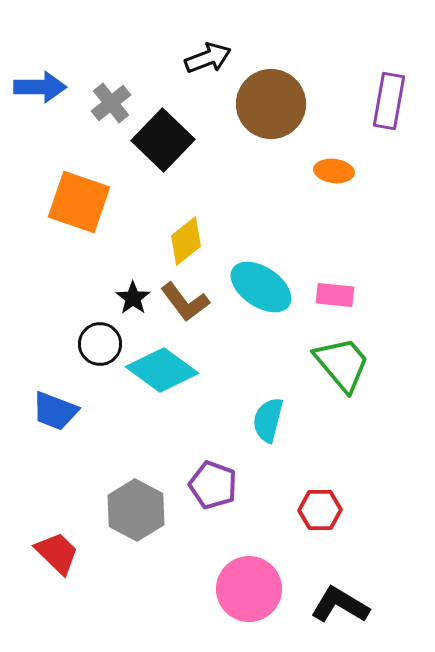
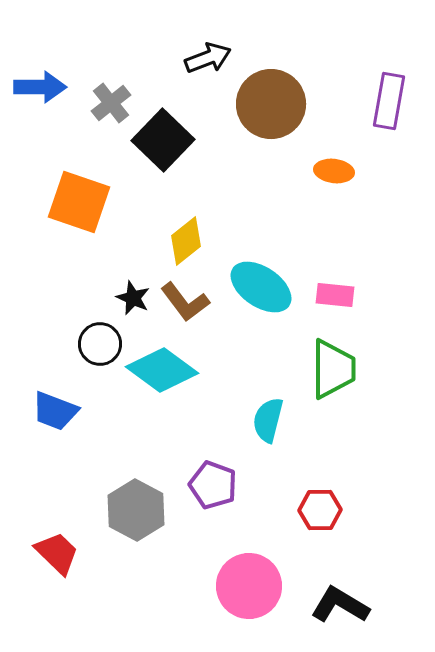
black star: rotated 12 degrees counterclockwise
green trapezoid: moved 9 px left, 5 px down; rotated 40 degrees clockwise
pink circle: moved 3 px up
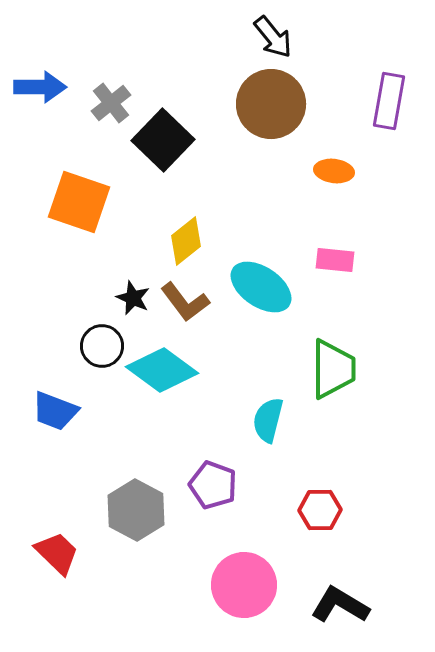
black arrow: moved 65 px right, 21 px up; rotated 72 degrees clockwise
pink rectangle: moved 35 px up
black circle: moved 2 px right, 2 px down
pink circle: moved 5 px left, 1 px up
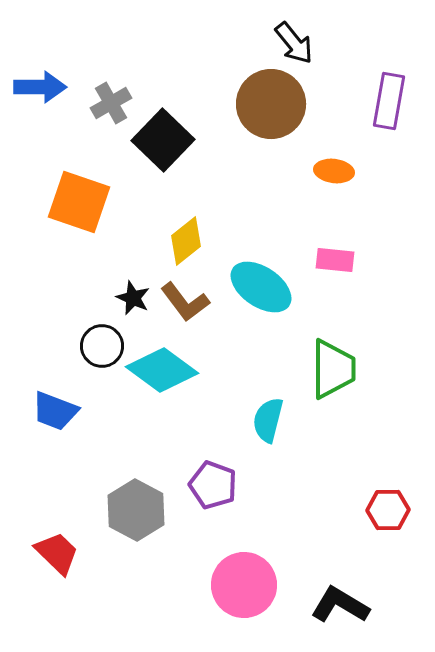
black arrow: moved 21 px right, 6 px down
gray cross: rotated 9 degrees clockwise
red hexagon: moved 68 px right
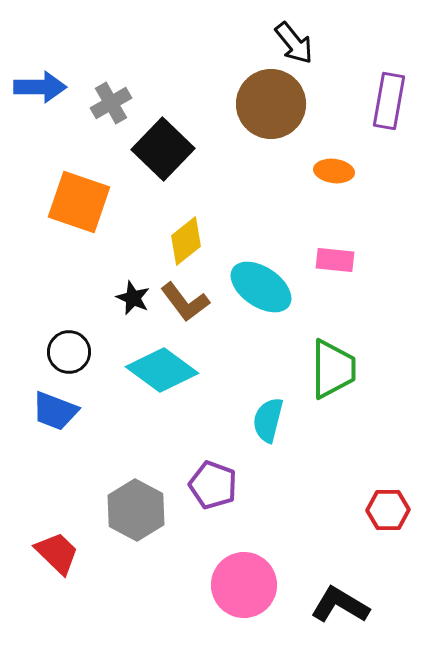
black square: moved 9 px down
black circle: moved 33 px left, 6 px down
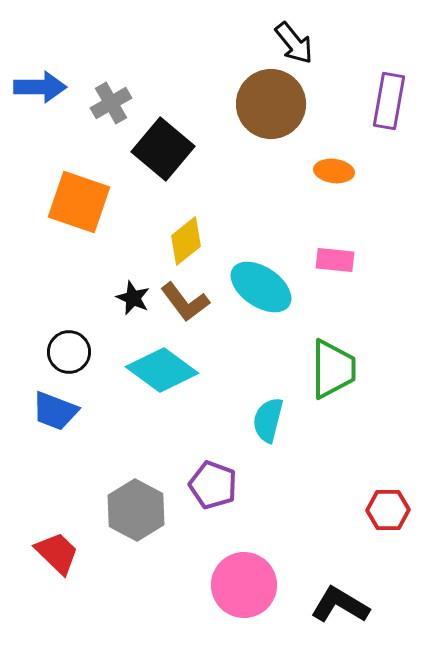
black square: rotated 4 degrees counterclockwise
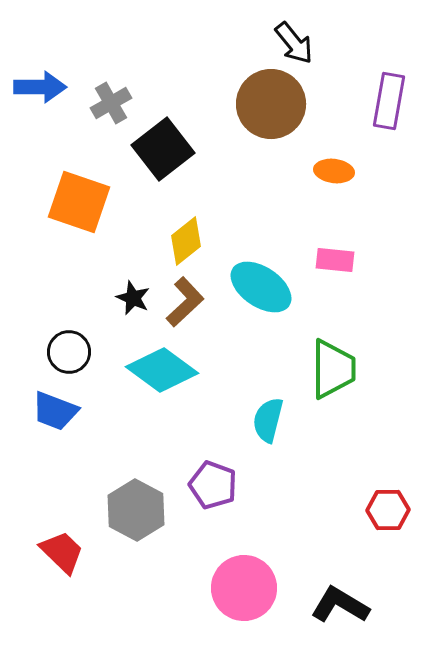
black square: rotated 12 degrees clockwise
brown L-shape: rotated 96 degrees counterclockwise
red trapezoid: moved 5 px right, 1 px up
pink circle: moved 3 px down
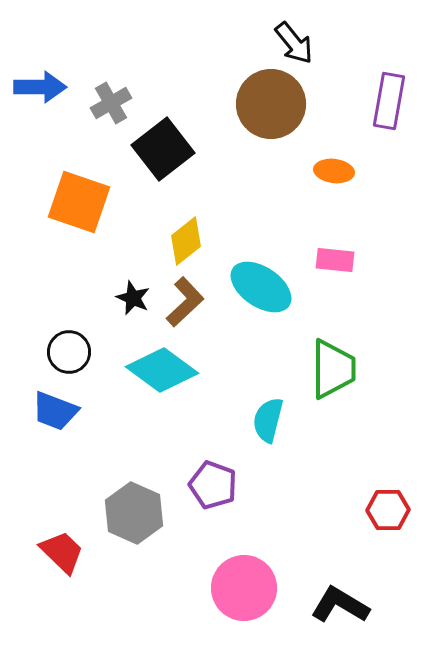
gray hexagon: moved 2 px left, 3 px down; rotated 4 degrees counterclockwise
